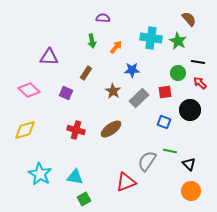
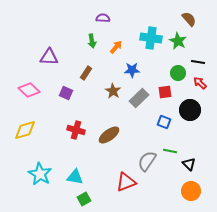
brown ellipse: moved 2 px left, 6 px down
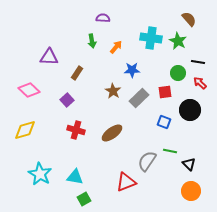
brown rectangle: moved 9 px left
purple square: moved 1 px right, 7 px down; rotated 24 degrees clockwise
brown ellipse: moved 3 px right, 2 px up
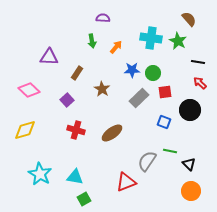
green circle: moved 25 px left
brown star: moved 11 px left, 2 px up
